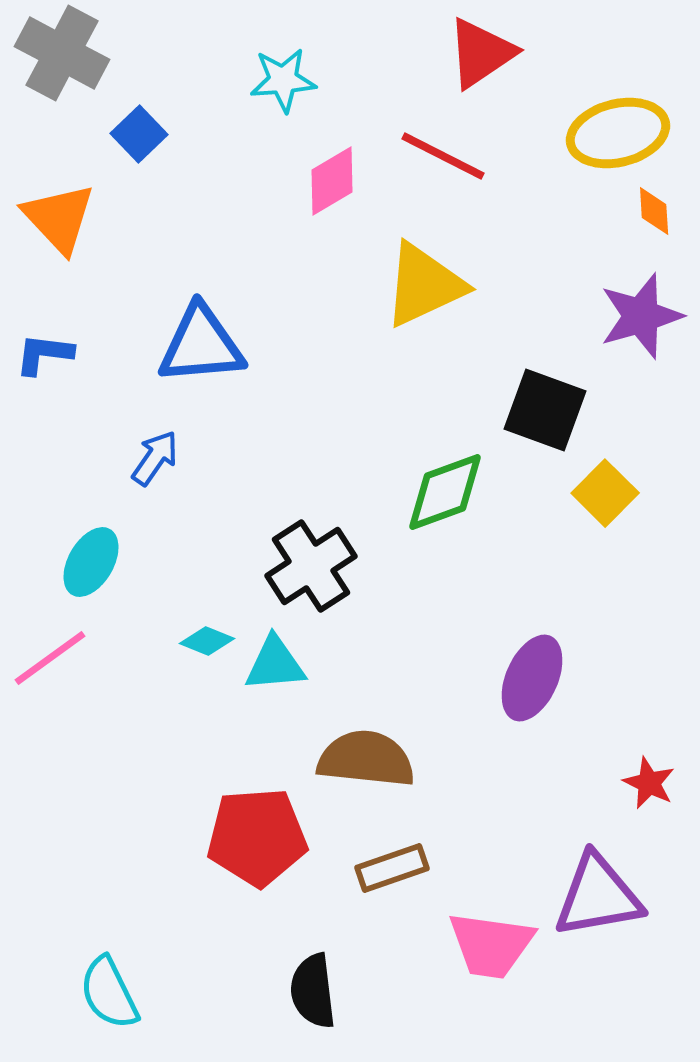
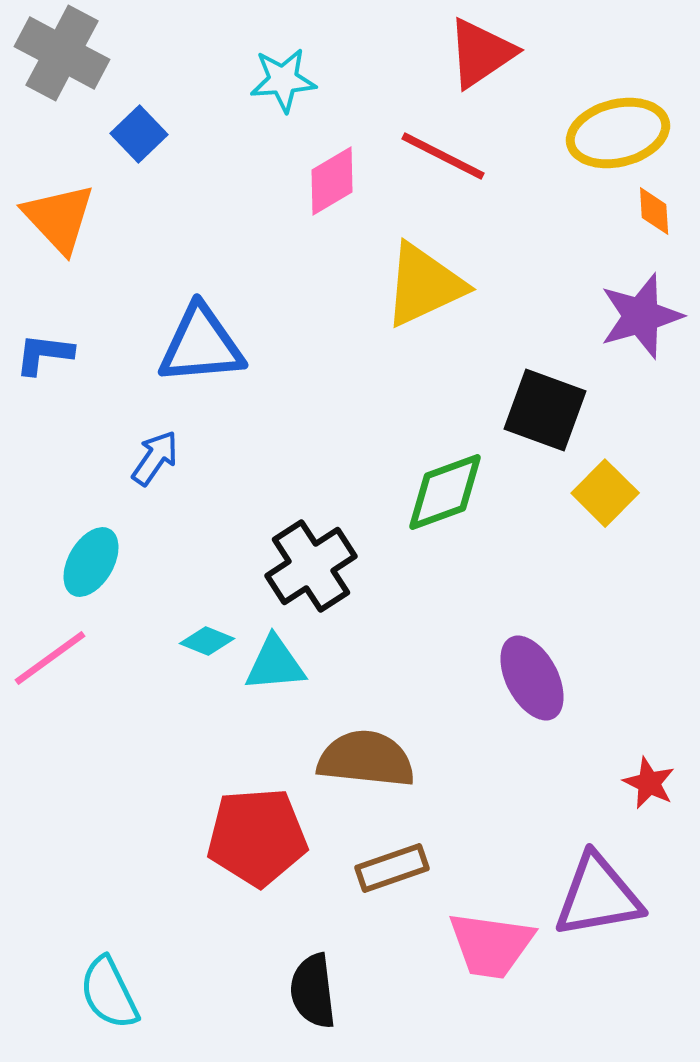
purple ellipse: rotated 52 degrees counterclockwise
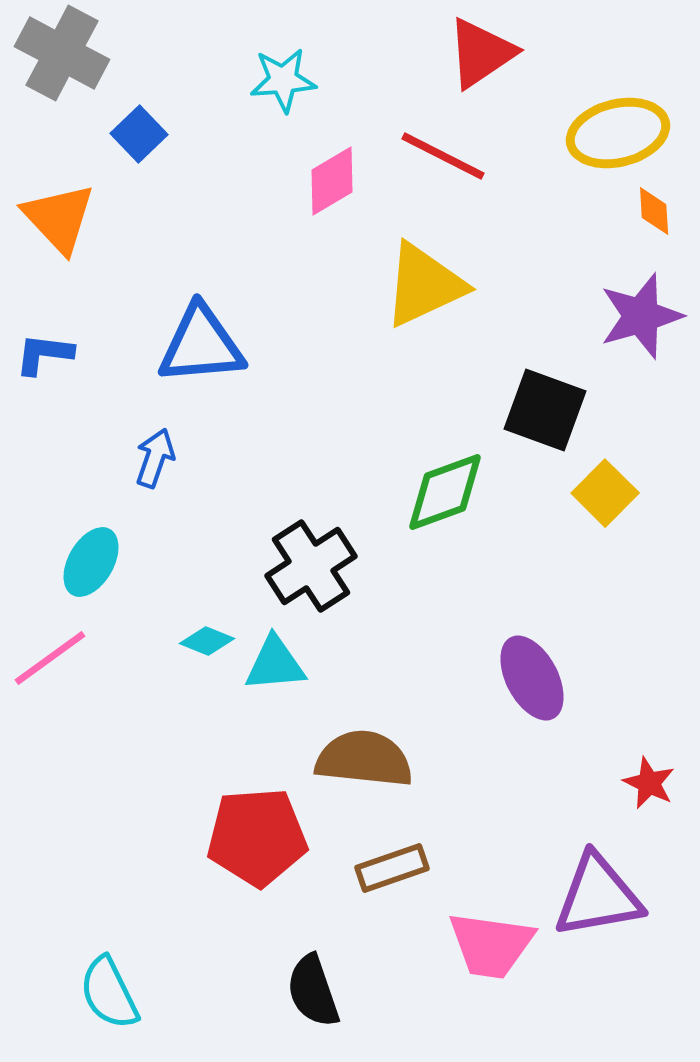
blue arrow: rotated 16 degrees counterclockwise
brown semicircle: moved 2 px left
black semicircle: rotated 12 degrees counterclockwise
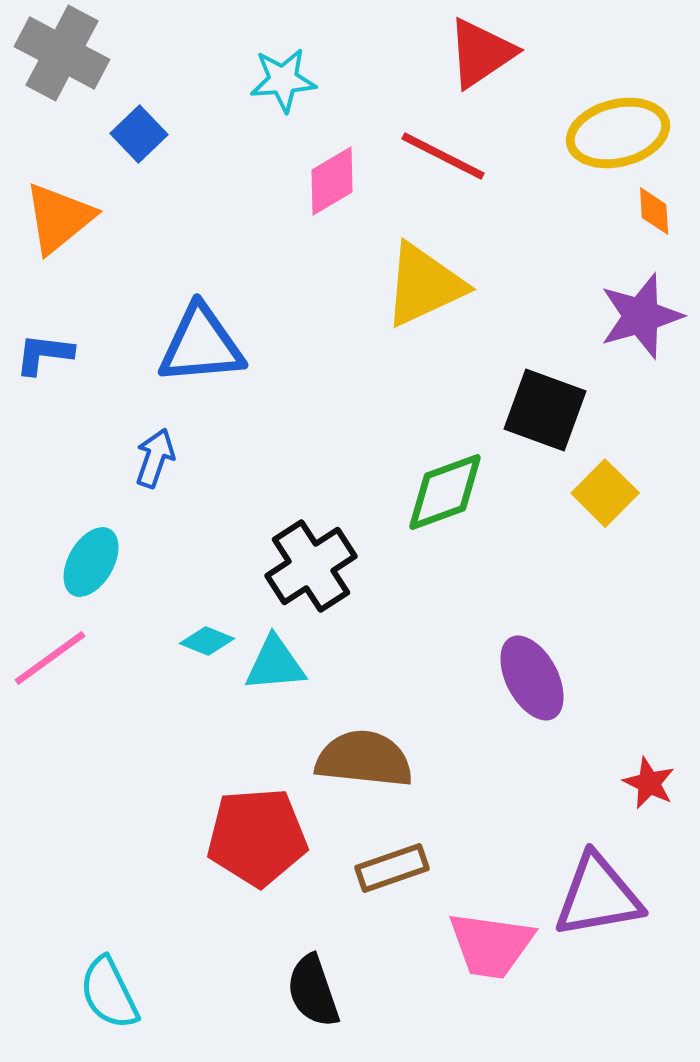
orange triangle: rotated 34 degrees clockwise
